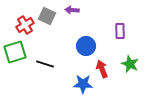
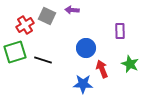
blue circle: moved 2 px down
black line: moved 2 px left, 4 px up
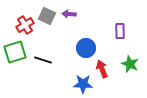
purple arrow: moved 3 px left, 4 px down
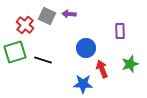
red cross: rotated 18 degrees counterclockwise
green star: rotated 30 degrees clockwise
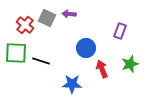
gray square: moved 2 px down
purple rectangle: rotated 21 degrees clockwise
green square: moved 1 px right, 1 px down; rotated 20 degrees clockwise
black line: moved 2 px left, 1 px down
blue star: moved 11 px left
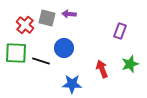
gray square: rotated 12 degrees counterclockwise
blue circle: moved 22 px left
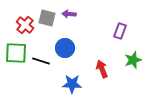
blue circle: moved 1 px right
green star: moved 3 px right, 4 px up
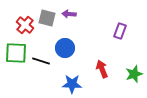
green star: moved 1 px right, 14 px down
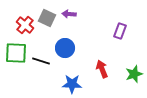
gray square: rotated 12 degrees clockwise
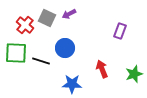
purple arrow: rotated 32 degrees counterclockwise
